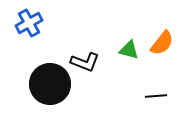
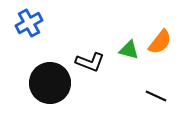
orange semicircle: moved 2 px left, 1 px up
black L-shape: moved 5 px right
black circle: moved 1 px up
black line: rotated 30 degrees clockwise
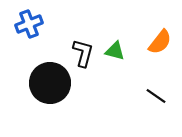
blue cross: moved 1 px down; rotated 8 degrees clockwise
green triangle: moved 14 px left, 1 px down
black L-shape: moved 7 px left, 9 px up; rotated 96 degrees counterclockwise
black line: rotated 10 degrees clockwise
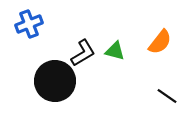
black L-shape: rotated 44 degrees clockwise
black circle: moved 5 px right, 2 px up
black line: moved 11 px right
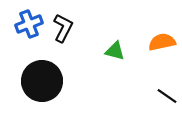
orange semicircle: moved 2 px right; rotated 140 degrees counterclockwise
black L-shape: moved 20 px left, 25 px up; rotated 32 degrees counterclockwise
black circle: moved 13 px left
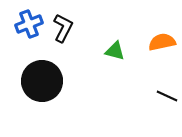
black line: rotated 10 degrees counterclockwise
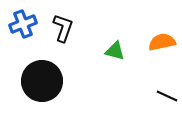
blue cross: moved 6 px left
black L-shape: rotated 8 degrees counterclockwise
